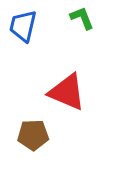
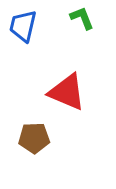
brown pentagon: moved 1 px right, 3 px down
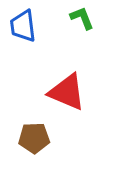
blue trapezoid: rotated 20 degrees counterclockwise
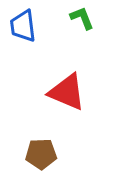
brown pentagon: moved 7 px right, 16 px down
